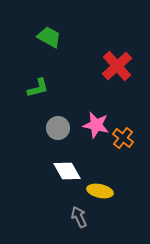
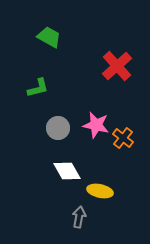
gray arrow: rotated 35 degrees clockwise
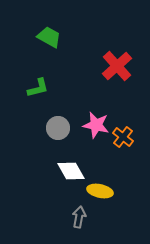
orange cross: moved 1 px up
white diamond: moved 4 px right
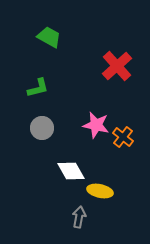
gray circle: moved 16 px left
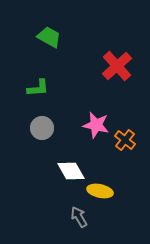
green L-shape: rotated 10 degrees clockwise
orange cross: moved 2 px right, 3 px down
gray arrow: rotated 40 degrees counterclockwise
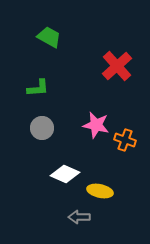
orange cross: rotated 20 degrees counterclockwise
white diamond: moved 6 px left, 3 px down; rotated 36 degrees counterclockwise
gray arrow: rotated 60 degrees counterclockwise
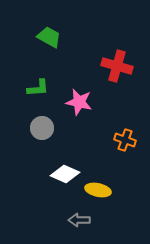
red cross: rotated 32 degrees counterclockwise
pink star: moved 17 px left, 23 px up
yellow ellipse: moved 2 px left, 1 px up
gray arrow: moved 3 px down
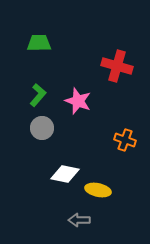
green trapezoid: moved 10 px left, 6 px down; rotated 30 degrees counterclockwise
green L-shape: moved 7 px down; rotated 45 degrees counterclockwise
pink star: moved 1 px left, 1 px up; rotated 8 degrees clockwise
white diamond: rotated 12 degrees counterclockwise
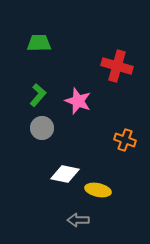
gray arrow: moved 1 px left
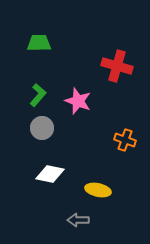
white diamond: moved 15 px left
